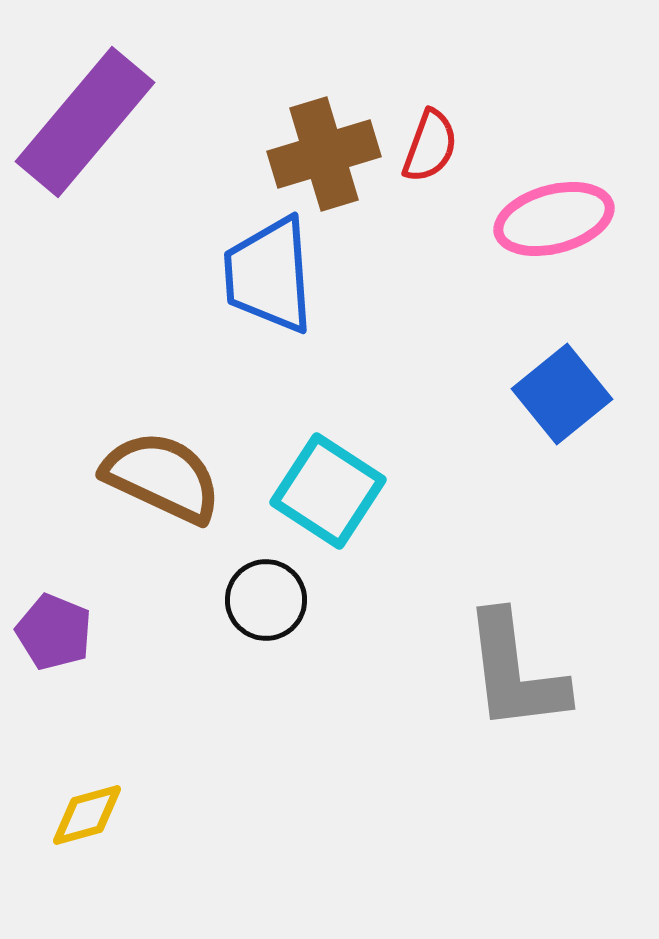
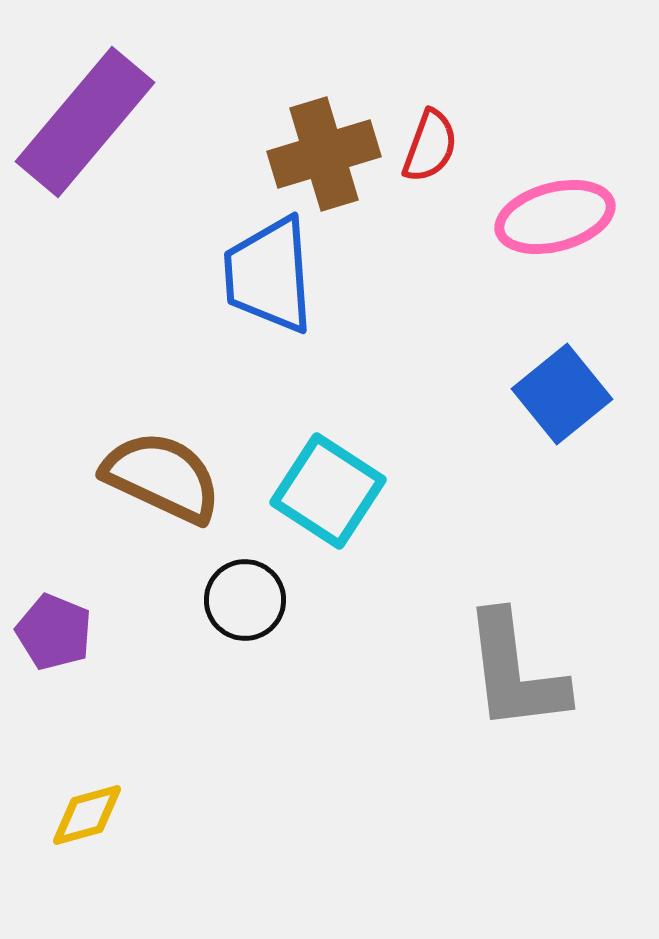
pink ellipse: moved 1 px right, 2 px up
black circle: moved 21 px left
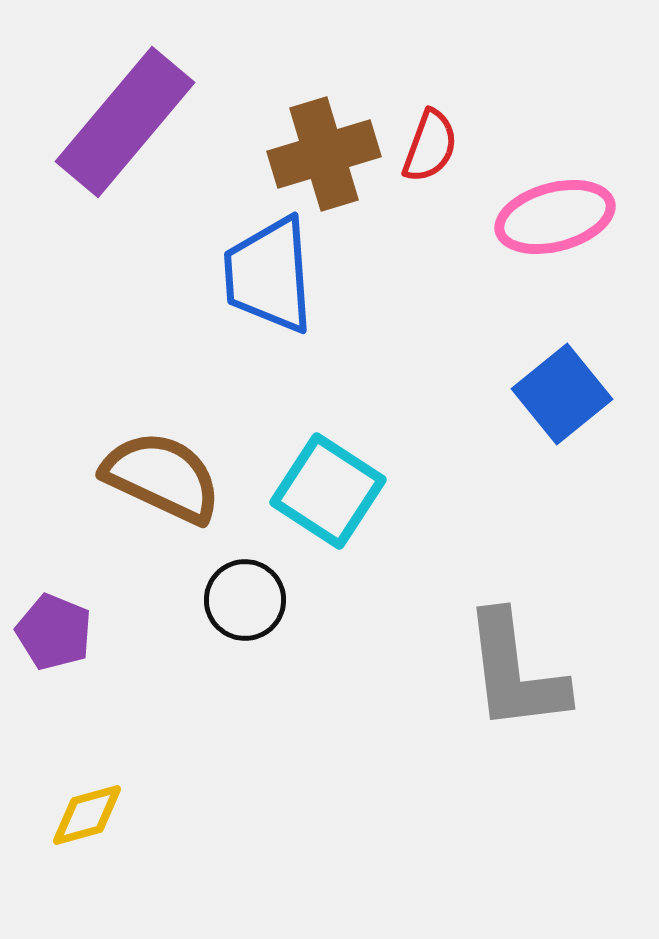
purple rectangle: moved 40 px right
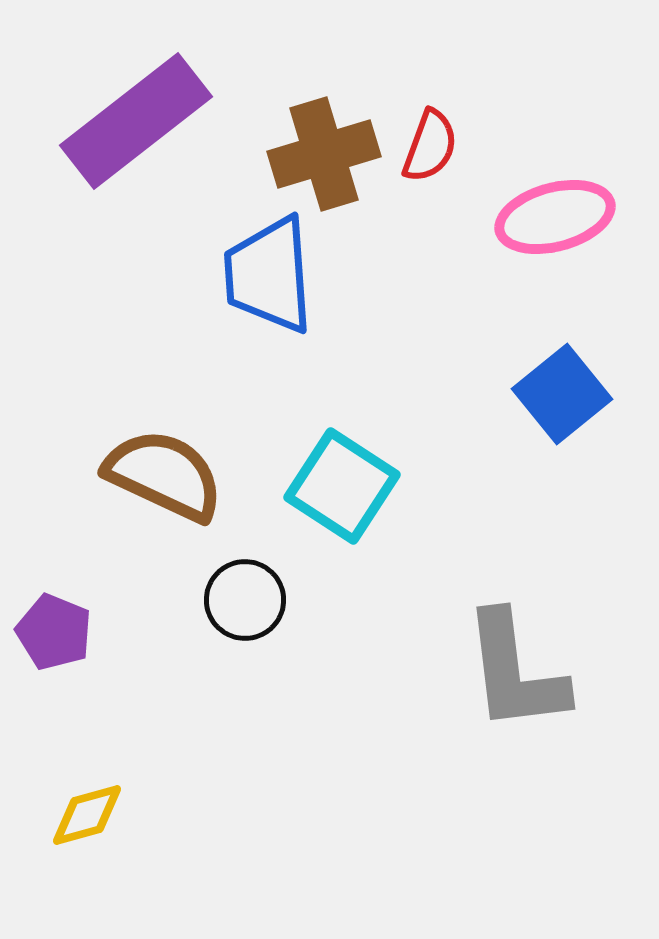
purple rectangle: moved 11 px right, 1 px up; rotated 12 degrees clockwise
brown semicircle: moved 2 px right, 2 px up
cyan square: moved 14 px right, 5 px up
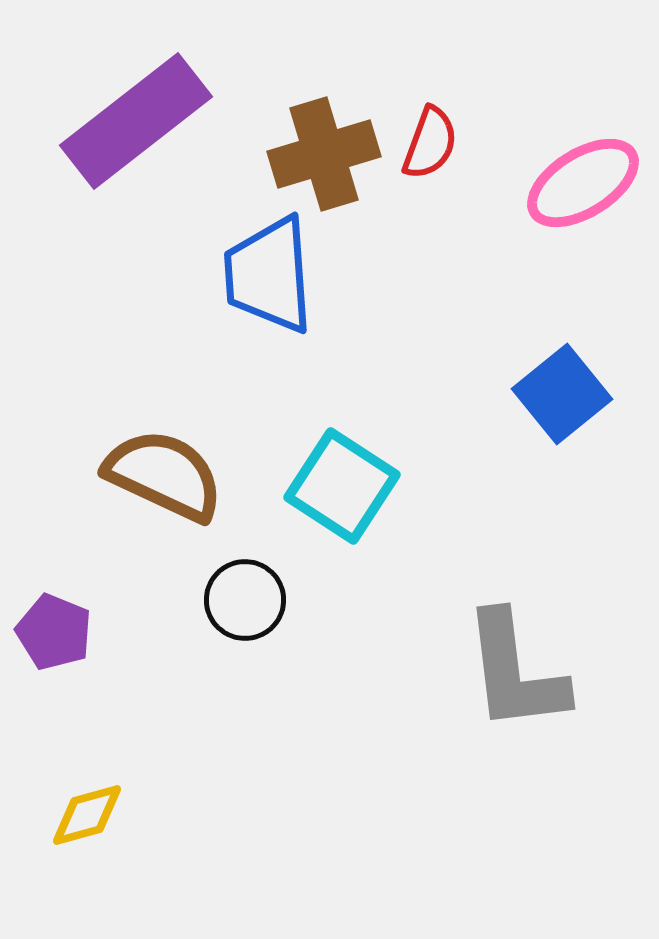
red semicircle: moved 3 px up
pink ellipse: moved 28 px right, 34 px up; rotated 17 degrees counterclockwise
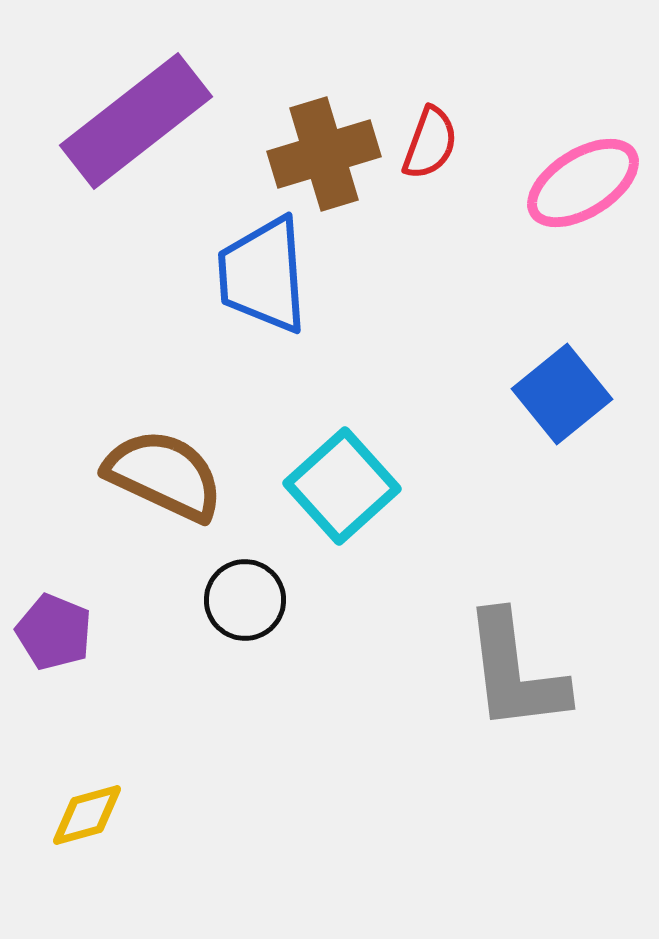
blue trapezoid: moved 6 px left
cyan square: rotated 15 degrees clockwise
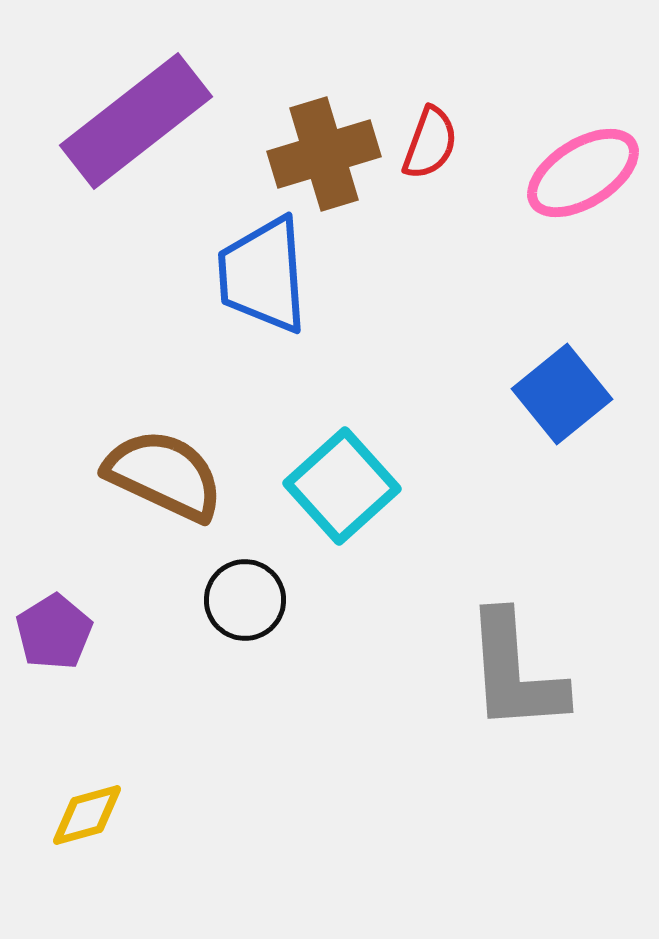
pink ellipse: moved 10 px up
purple pentagon: rotated 18 degrees clockwise
gray L-shape: rotated 3 degrees clockwise
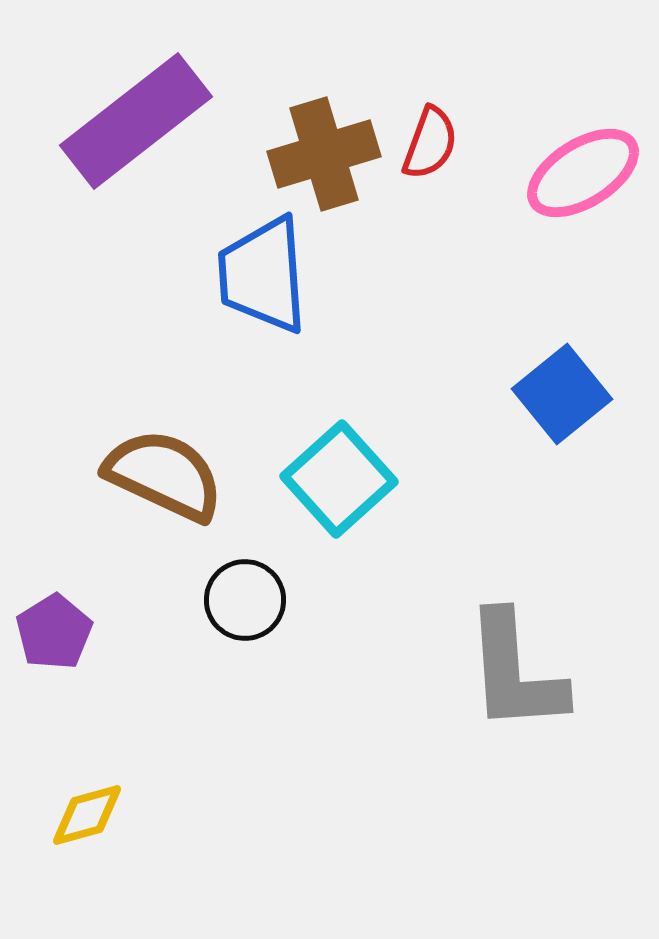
cyan square: moved 3 px left, 7 px up
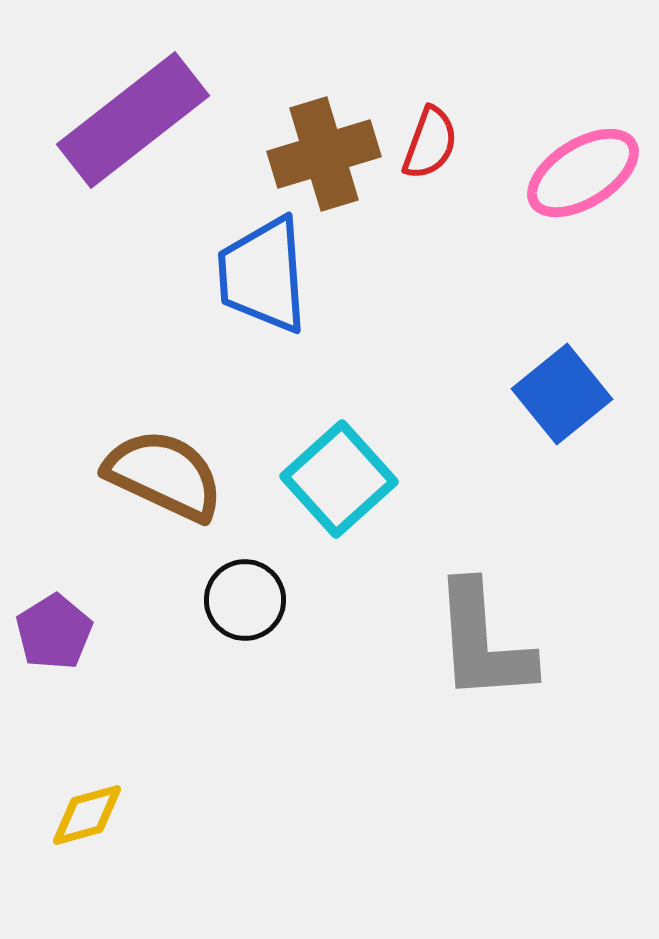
purple rectangle: moved 3 px left, 1 px up
gray L-shape: moved 32 px left, 30 px up
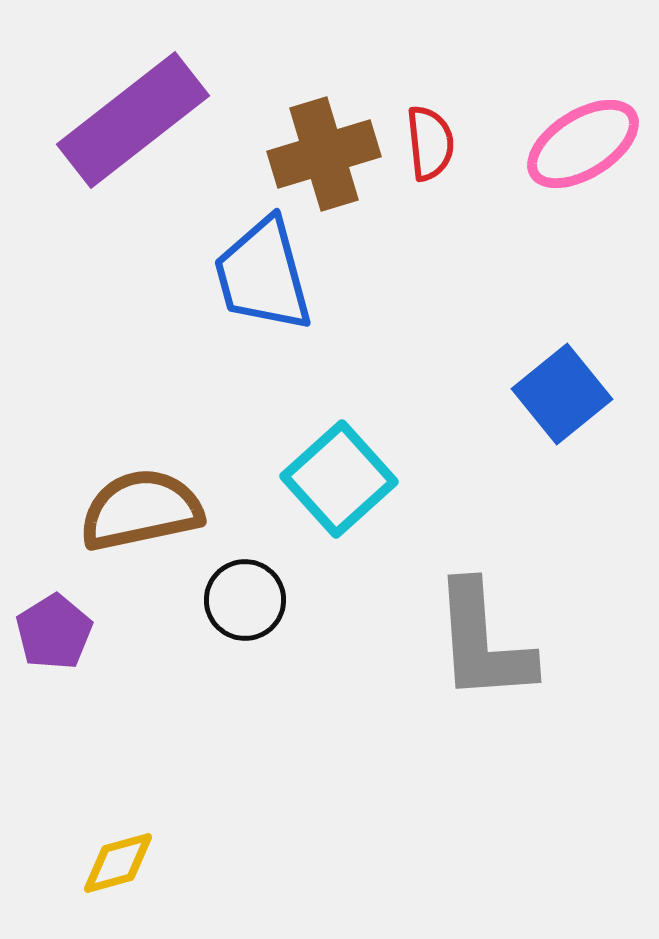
red semicircle: rotated 26 degrees counterclockwise
pink ellipse: moved 29 px up
blue trapezoid: rotated 11 degrees counterclockwise
brown semicircle: moved 23 px left, 35 px down; rotated 37 degrees counterclockwise
yellow diamond: moved 31 px right, 48 px down
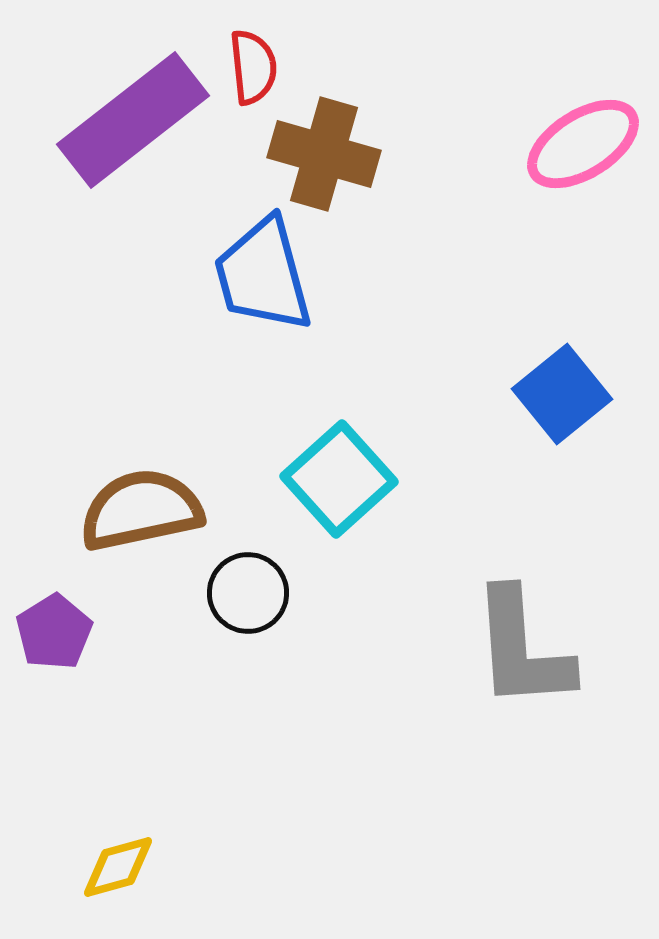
red semicircle: moved 177 px left, 76 px up
brown cross: rotated 33 degrees clockwise
black circle: moved 3 px right, 7 px up
gray L-shape: moved 39 px right, 7 px down
yellow diamond: moved 4 px down
